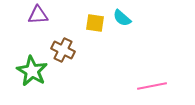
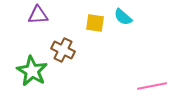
cyan semicircle: moved 1 px right, 1 px up
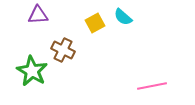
yellow square: rotated 36 degrees counterclockwise
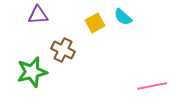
green star: moved 1 px down; rotated 28 degrees clockwise
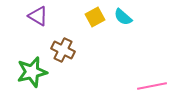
purple triangle: moved 1 px down; rotated 35 degrees clockwise
yellow square: moved 6 px up
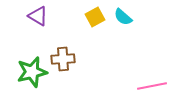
brown cross: moved 9 px down; rotated 30 degrees counterclockwise
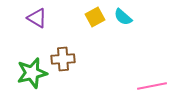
purple triangle: moved 1 px left, 2 px down
green star: moved 1 px down
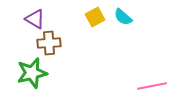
purple triangle: moved 2 px left, 1 px down
brown cross: moved 14 px left, 16 px up
